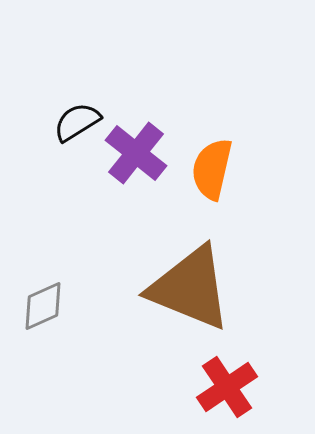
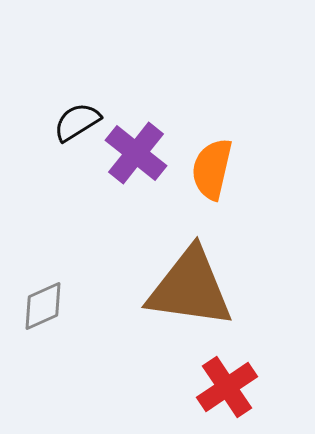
brown triangle: rotated 14 degrees counterclockwise
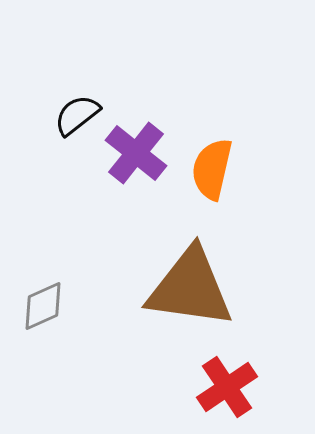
black semicircle: moved 7 px up; rotated 6 degrees counterclockwise
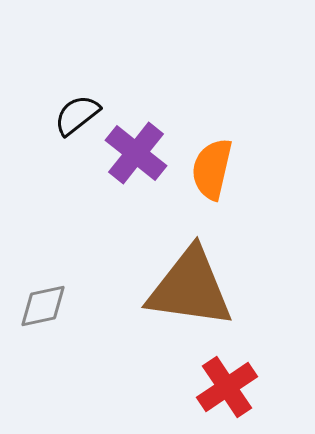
gray diamond: rotated 12 degrees clockwise
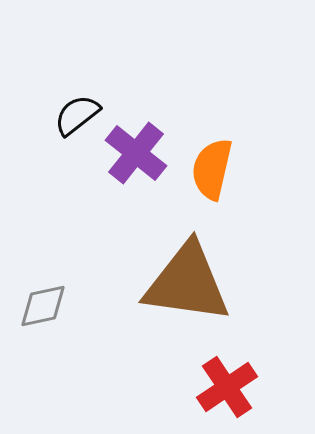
brown triangle: moved 3 px left, 5 px up
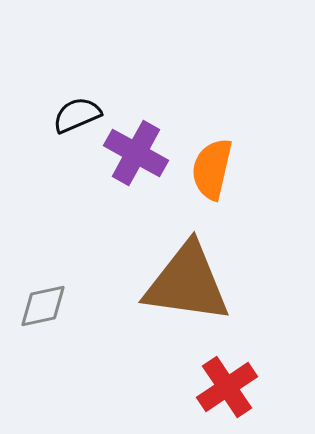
black semicircle: rotated 15 degrees clockwise
purple cross: rotated 10 degrees counterclockwise
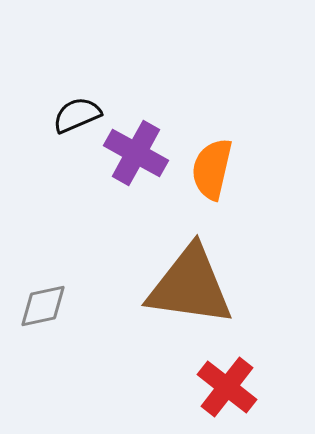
brown triangle: moved 3 px right, 3 px down
red cross: rotated 18 degrees counterclockwise
